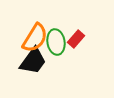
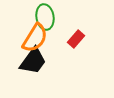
green ellipse: moved 11 px left, 25 px up
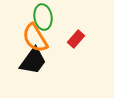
green ellipse: moved 2 px left
orange semicircle: rotated 116 degrees clockwise
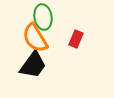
red rectangle: rotated 18 degrees counterclockwise
black trapezoid: moved 4 px down
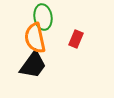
orange semicircle: rotated 20 degrees clockwise
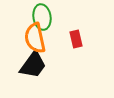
green ellipse: moved 1 px left
red rectangle: rotated 36 degrees counterclockwise
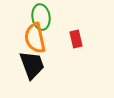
green ellipse: moved 1 px left
black trapezoid: moved 1 px left; rotated 56 degrees counterclockwise
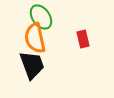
green ellipse: rotated 25 degrees counterclockwise
red rectangle: moved 7 px right
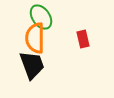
orange semicircle: rotated 12 degrees clockwise
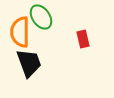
orange semicircle: moved 15 px left, 6 px up
black trapezoid: moved 3 px left, 2 px up
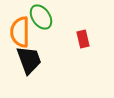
black trapezoid: moved 3 px up
